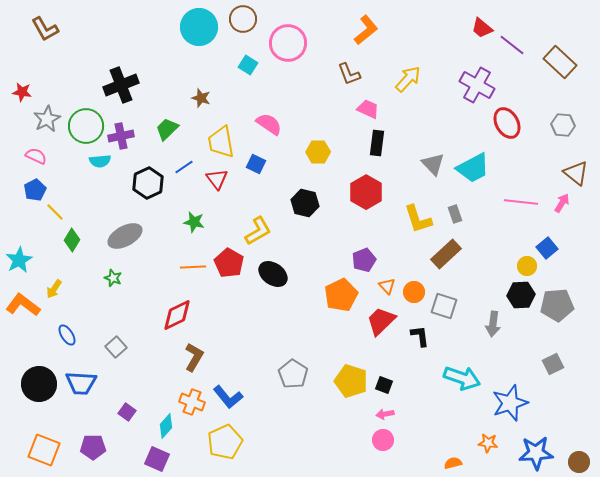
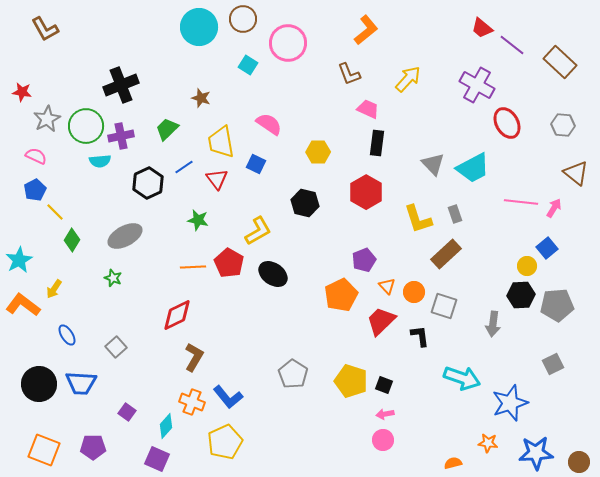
pink arrow at (562, 203): moved 8 px left, 5 px down
green star at (194, 222): moved 4 px right, 2 px up
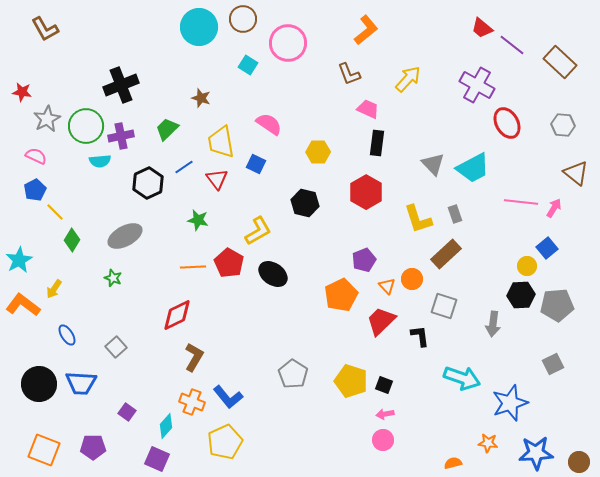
orange circle at (414, 292): moved 2 px left, 13 px up
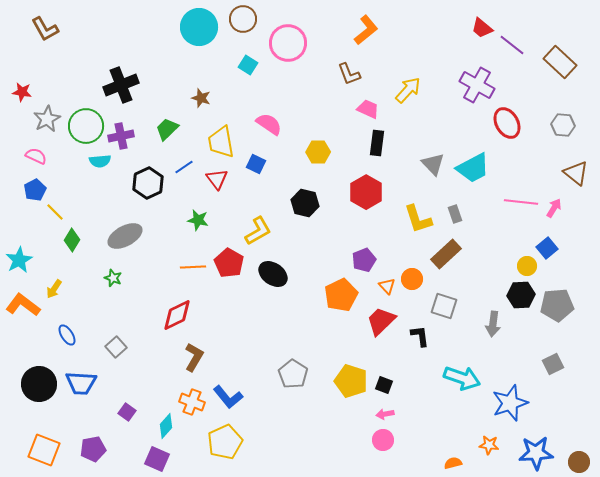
yellow arrow at (408, 79): moved 11 px down
orange star at (488, 443): moved 1 px right, 2 px down
purple pentagon at (93, 447): moved 2 px down; rotated 10 degrees counterclockwise
